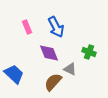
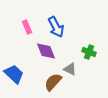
purple diamond: moved 3 px left, 2 px up
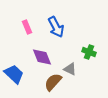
purple diamond: moved 4 px left, 6 px down
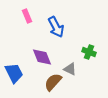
pink rectangle: moved 11 px up
blue trapezoid: moved 1 px up; rotated 20 degrees clockwise
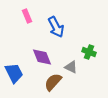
gray triangle: moved 1 px right, 2 px up
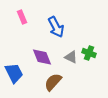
pink rectangle: moved 5 px left, 1 px down
green cross: moved 1 px down
gray triangle: moved 10 px up
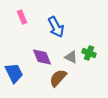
brown semicircle: moved 5 px right, 4 px up
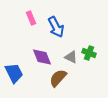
pink rectangle: moved 9 px right, 1 px down
